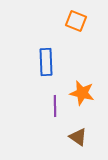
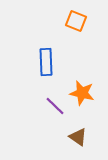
purple line: rotated 45 degrees counterclockwise
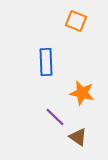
purple line: moved 11 px down
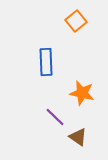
orange square: rotated 30 degrees clockwise
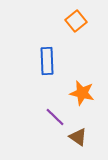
blue rectangle: moved 1 px right, 1 px up
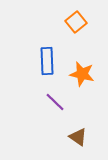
orange square: moved 1 px down
orange star: moved 19 px up
purple line: moved 15 px up
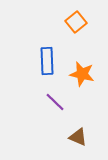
brown triangle: rotated 12 degrees counterclockwise
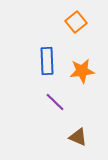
orange star: moved 3 px up; rotated 20 degrees counterclockwise
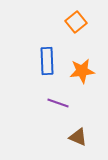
purple line: moved 3 px right, 1 px down; rotated 25 degrees counterclockwise
